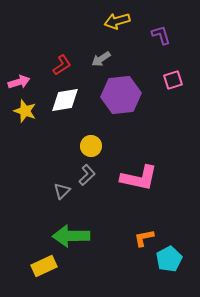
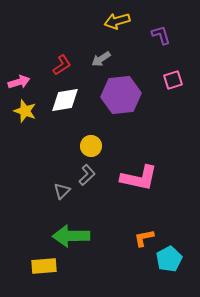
yellow rectangle: rotated 20 degrees clockwise
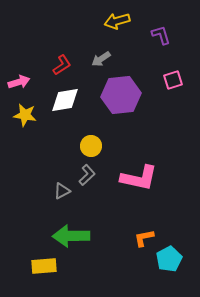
yellow star: moved 4 px down; rotated 10 degrees counterclockwise
gray triangle: rotated 18 degrees clockwise
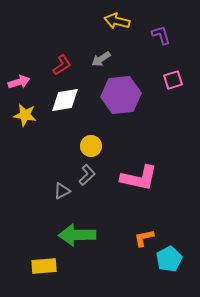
yellow arrow: rotated 30 degrees clockwise
green arrow: moved 6 px right, 1 px up
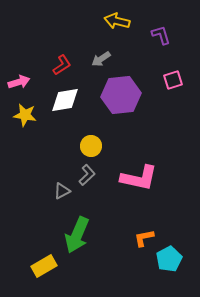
green arrow: rotated 66 degrees counterclockwise
yellow rectangle: rotated 25 degrees counterclockwise
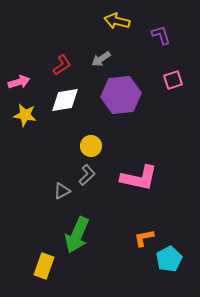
yellow rectangle: rotated 40 degrees counterclockwise
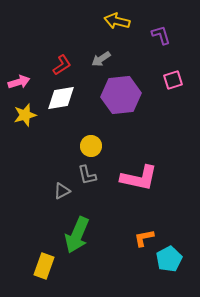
white diamond: moved 4 px left, 2 px up
yellow star: rotated 25 degrees counterclockwise
gray L-shape: rotated 120 degrees clockwise
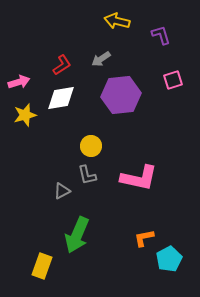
yellow rectangle: moved 2 px left
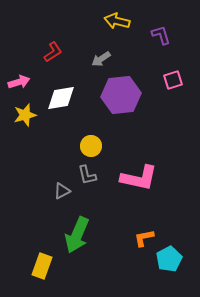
red L-shape: moved 9 px left, 13 px up
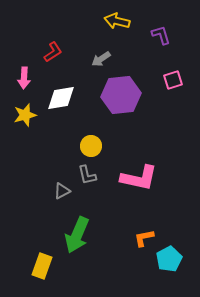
pink arrow: moved 5 px right, 4 px up; rotated 110 degrees clockwise
